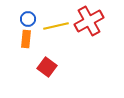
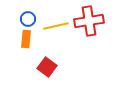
red cross: rotated 20 degrees clockwise
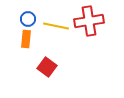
yellow line: rotated 25 degrees clockwise
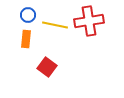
blue circle: moved 4 px up
yellow line: moved 1 px left, 1 px up
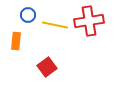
orange rectangle: moved 10 px left, 2 px down
red square: rotated 18 degrees clockwise
